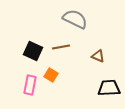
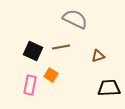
brown triangle: rotated 40 degrees counterclockwise
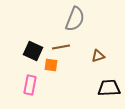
gray semicircle: rotated 85 degrees clockwise
orange square: moved 10 px up; rotated 24 degrees counterclockwise
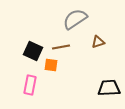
gray semicircle: rotated 145 degrees counterclockwise
brown triangle: moved 14 px up
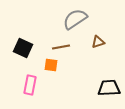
black square: moved 10 px left, 3 px up
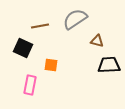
brown triangle: moved 1 px left, 1 px up; rotated 32 degrees clockwise
brown line: moved 21 px left, 21 px up
black trapezoid: moved 23 px up
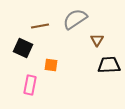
brown triangle: moved 1 px up; rotated 48 degrees clockwise
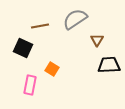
orange square: moved 1 px right, 4 px down; rotated 24 degrees clockwise
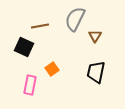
gray semicircle: rotated 30 degrees counterclockwise
brown triangle: moved 2 px left, 4 px up
black square: moved 1 px right, 1 px up
black trapezoid: moved 13 px left, 7 px down; rotated 75 degrees counterclockwise
orange square: rotated 24 degrees clockwise
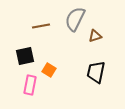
brown line: moved 1 px right
brown triangle: rotated 40 degrees clockwise
black square: moved 1 px right, 9 px down; rotated 36 degrees counterclockwise
orange square: moved 3 px left, 1 px down; rotated 24 degrees counterclockwise
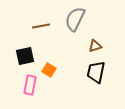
brown triangle: moved 10 px down
